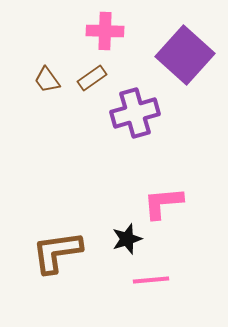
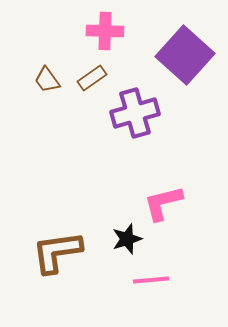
pink L-shape: rotated 9 degrees counterclockwise
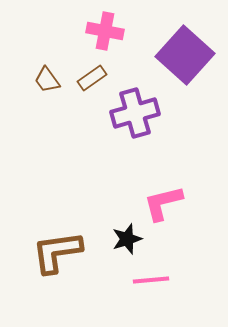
pink cross: rotated 9 degrees clockwise
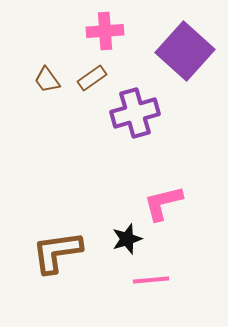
pink cross: rotated 15 degrees counterclockwise
purple square: moved 4 px up
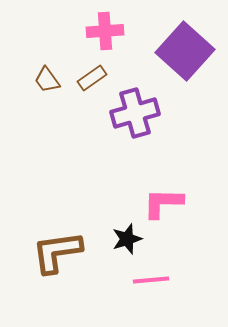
pink L-shape: rotated 15 degrees clockwise
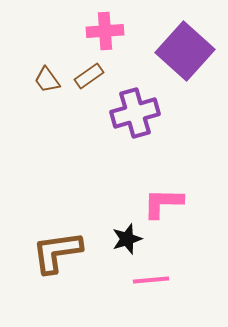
brown rectangle: moved 3 px left, 2 px up
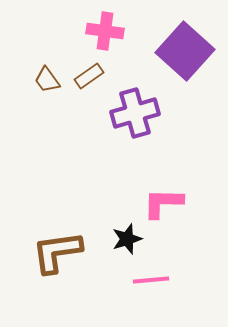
pink cross: rotated 12 degrees clockwise
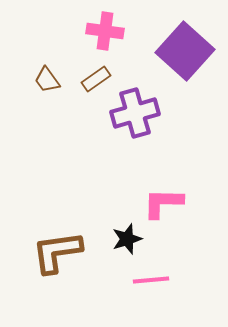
brown rectangle: moved 7 px right, 3 px down
